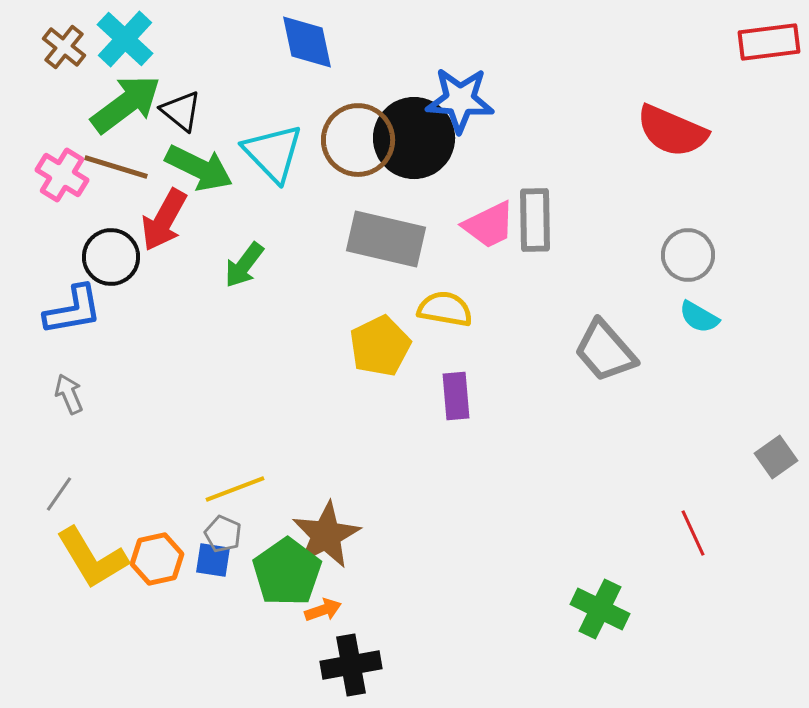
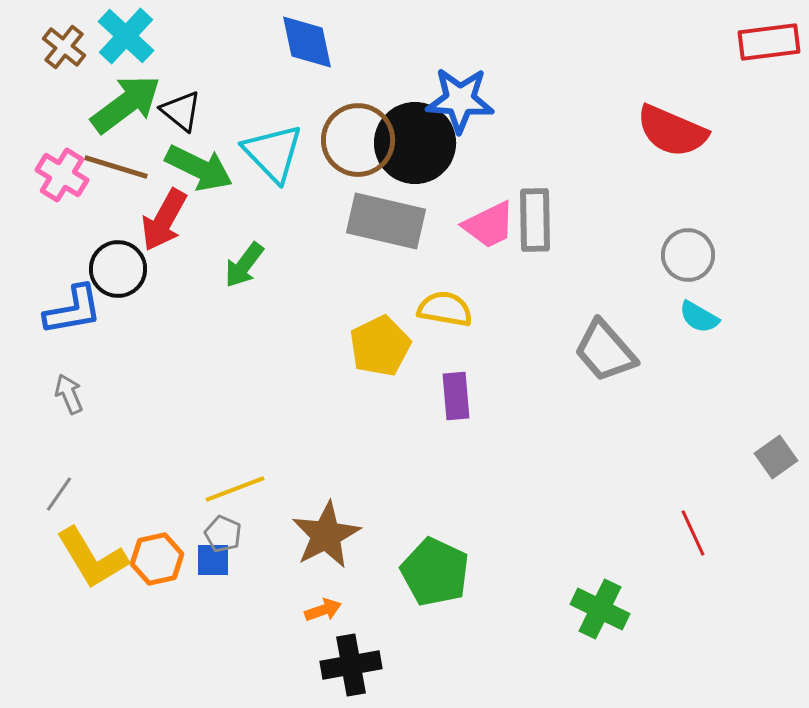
cyan cross at (125, 39): moved 1 px right, 3 px up
black circle at (414, 138): moved 1 px right, 5 px down
gray rectangle at (386, 239): moved 18 px up
black circle at (111, 257): moved 7 px right, 12 px down
blue square at (213, 560): rotated 9 degrees counterclockwise
green pentagon at (287, 572): moved 148 px right; rotated 12 degrees counterclockwise
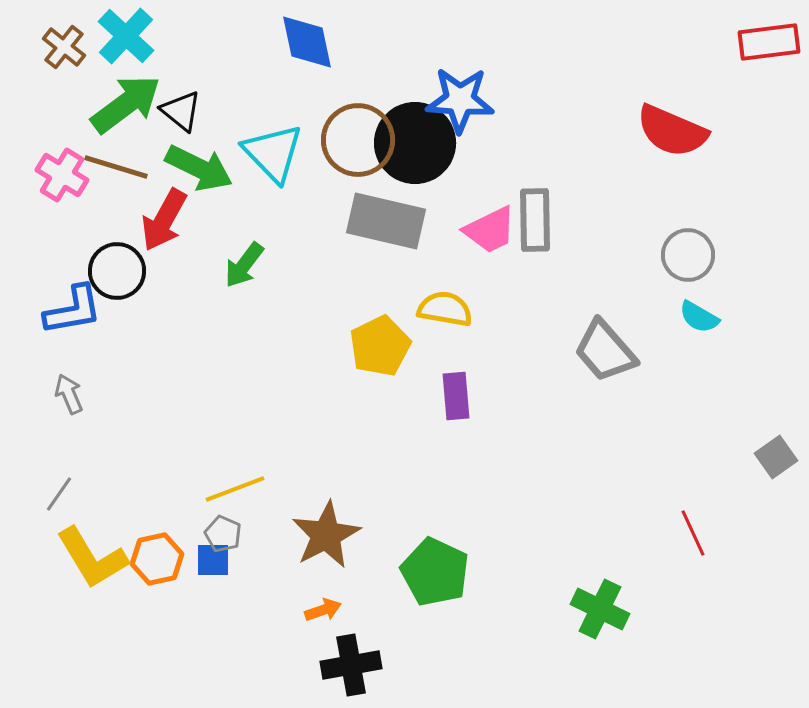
pink trapezoid at (489, 225): moved 1 px right, 5 px down
black circle at (118, 269): moved 1 px left, 2 px down
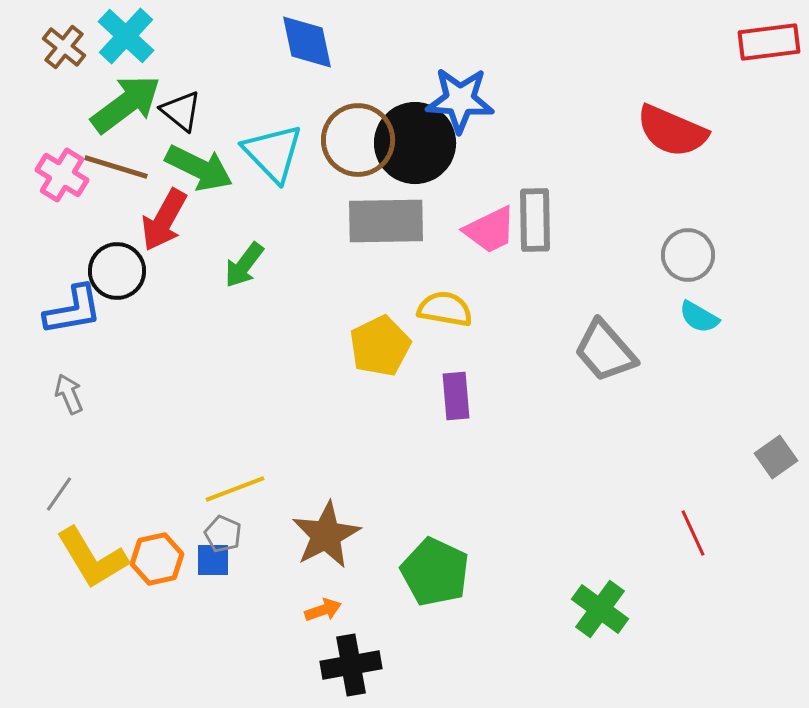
gray rectangle at (386, 221): rotated 14 degrees counterclockwise
green cross at (600, 609): rotated 10 degrees clockwise
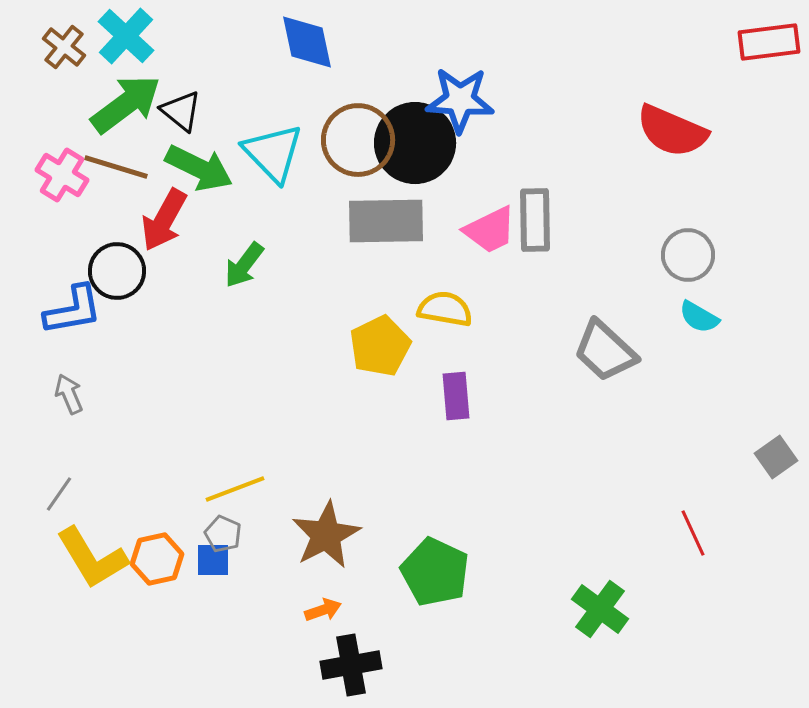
gray trapezoid at (605, 351): rotated 6 degrees counterclockwise
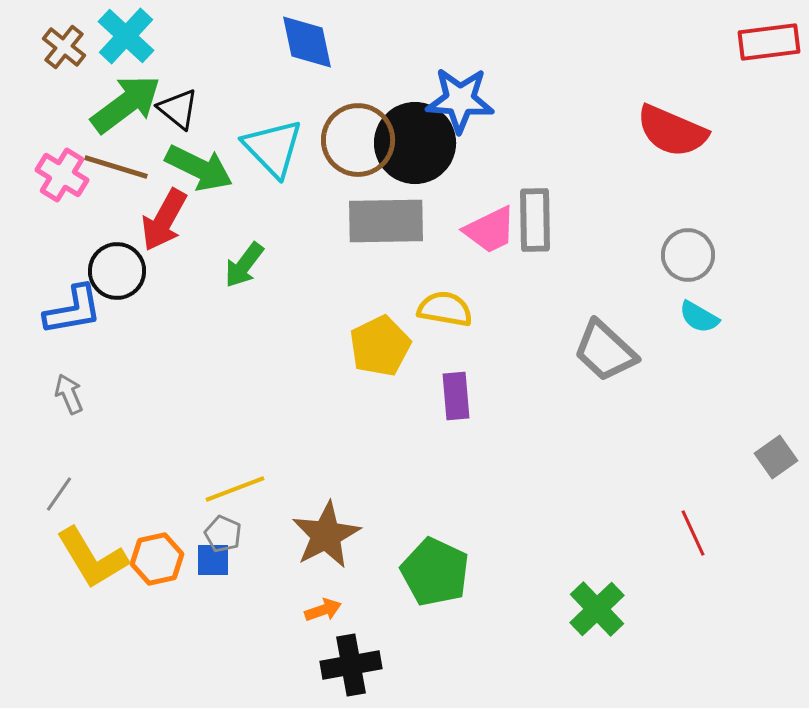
black triangle at (181, 111): moved 3 px left, 2 px up
cyan triangle at (273, 153): moved 5 px up
green cross at (600, 609): moved 3 px left; rotated 10 degrees clockwise
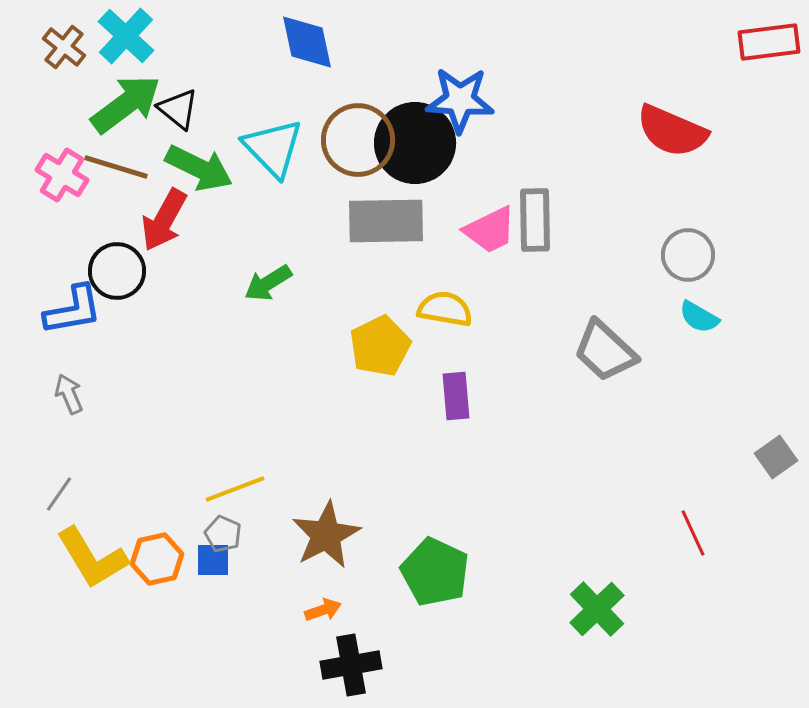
green arrow at (244, 265): moved 24 px right, 18 px down; rotated 21 degrees clockwise
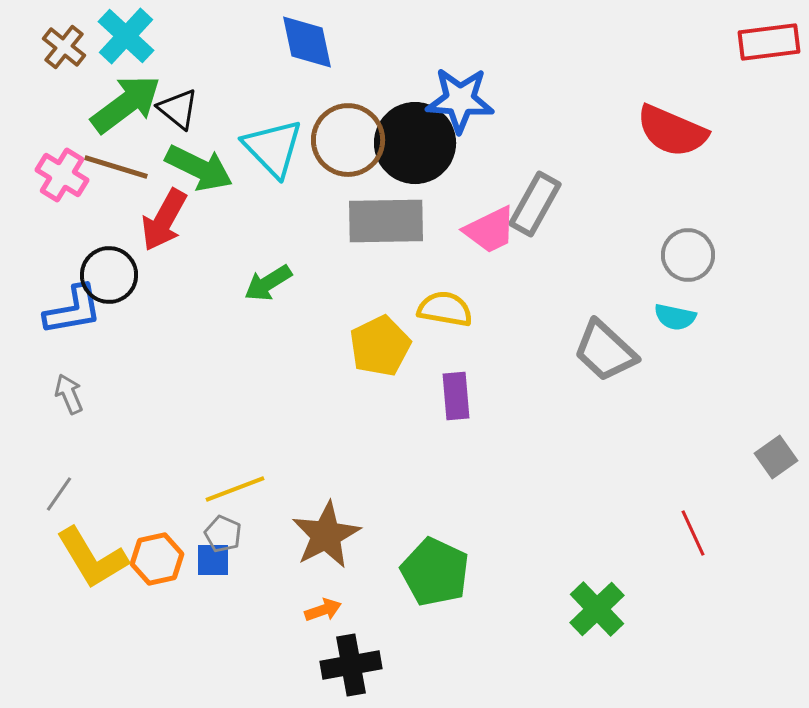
brown circle at (358, 140): moved 10 px left
gray rectangle at (535, 220): moved 16 px up; rotated 30 degrees clockwise
black circle at (117, 271): moved 8 px left, 4 px down
cyan semicircle at (699, 317): moved 24 px left; rotated 18 degrees counterclockwise
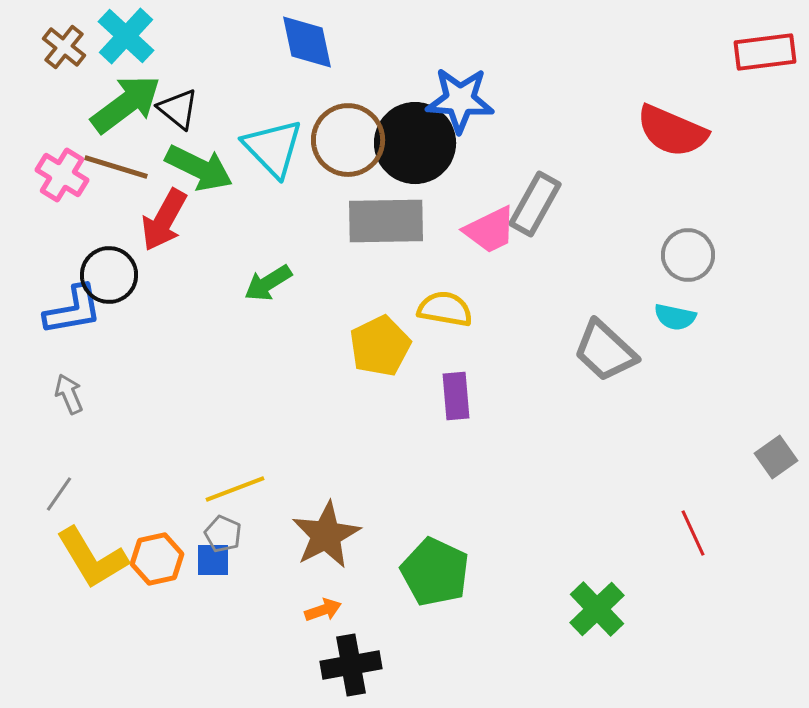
red rectangle at (769, 42): moved 4 px left, 10 px down
